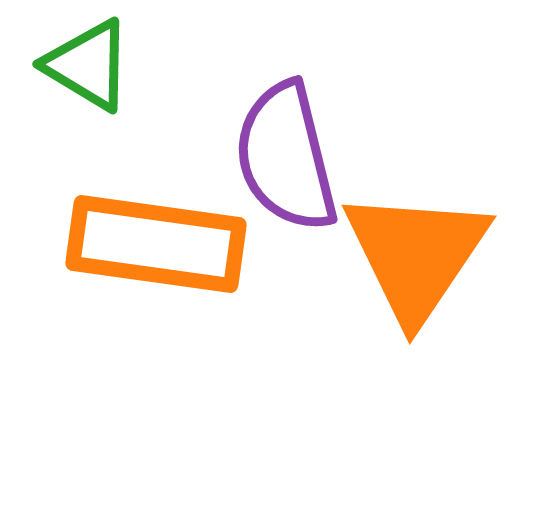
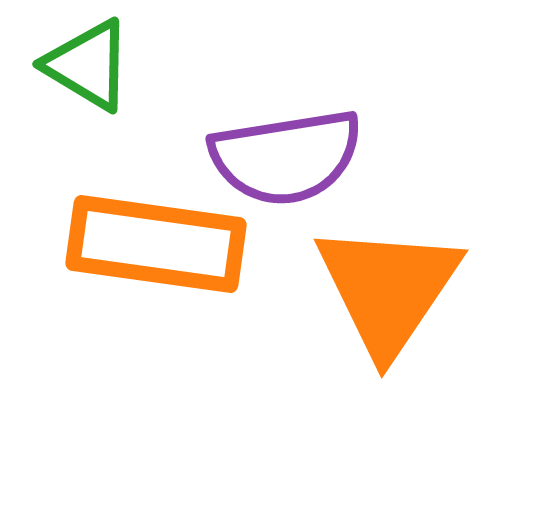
purple semicircle: rotated 85 degrees counterclockwise
orange triangle: moved 28 px left, 34 px down
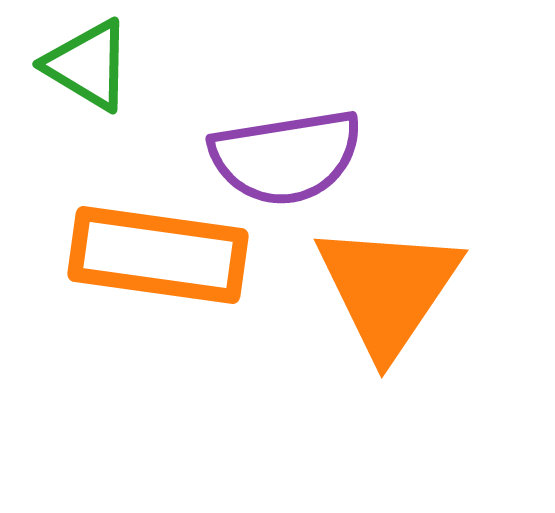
orange rectangle: moved 2 px right, 11 px down
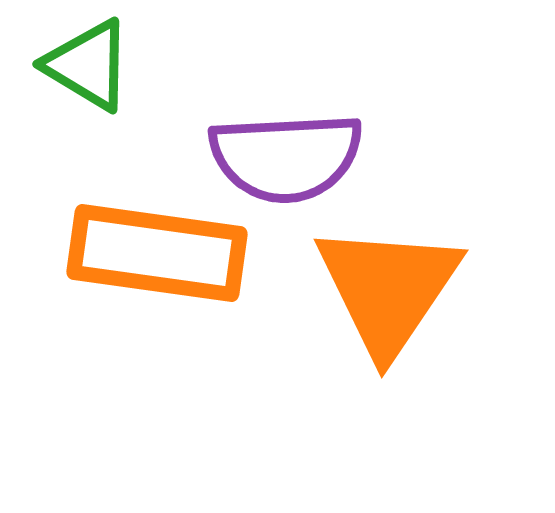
purple semicircle: rotated 6 degrees clockwise
orange rectangle: moved 1 px left, 2 px up
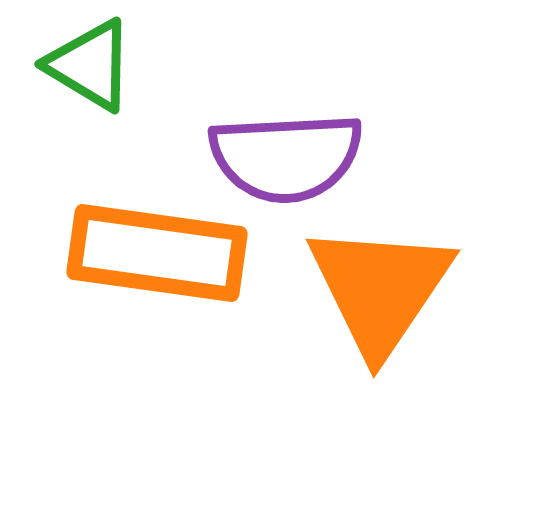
green triangle: moved 2 px right
orange triangle: moved 8 px left
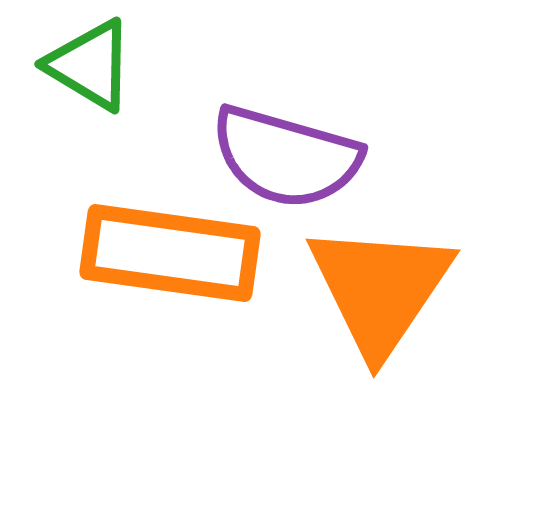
purple semicircle: rotated 19 degrees clockwise
orange rectangle: moved 13 px right
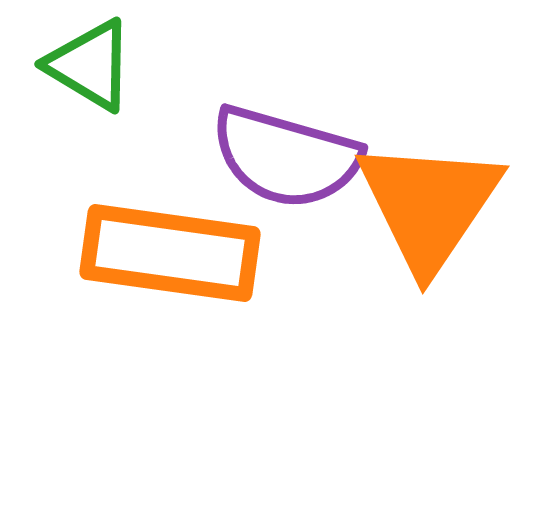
orange triangle: moved 49 px right, 84 px up
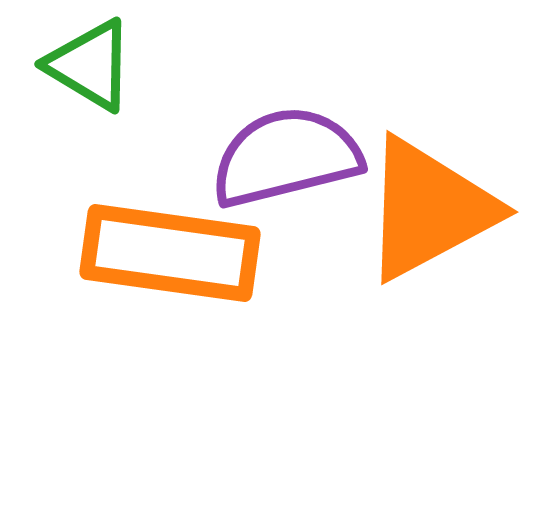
purple semicircle: rotated 150 degrees clockwise
orange triangle: moved 4 px down; rotated 28 degrees clockwise
